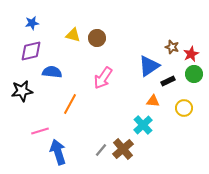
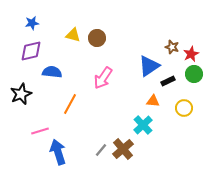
black star: moved 1 px left, 3 px down; rotated 15 degrees counterclockwise
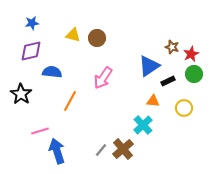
black star: rotated 15 degrees counterclockwise
orange line: moved 3 px up
blue arrow: moved 1 px left, 1 px up
